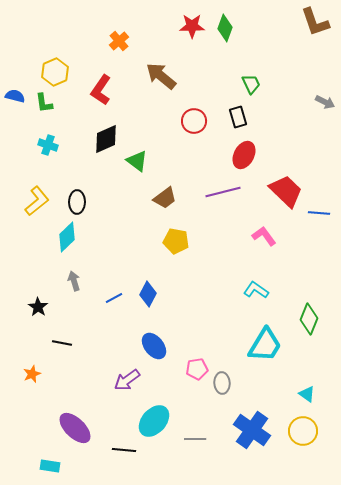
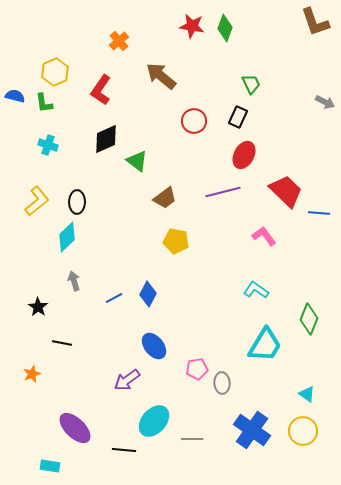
red star at (192, 26): rotated 10 degrees clockwise
black rectangle at (238, 117): rotated 40 degrees clockwise
gray line at (195, 439): moved 3 px left
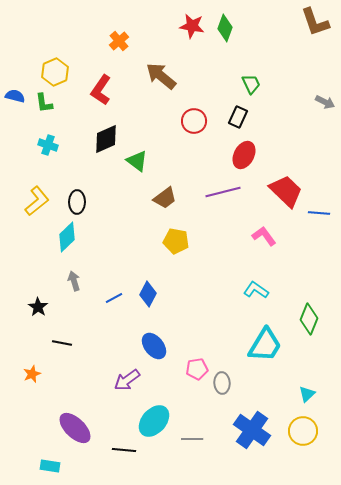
cyan triangle at (307, 394): rotated 42 degrees clockwise
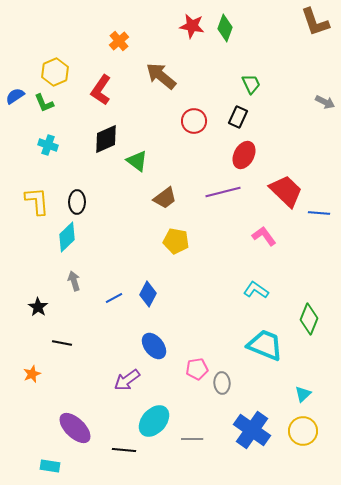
blue semicircle at (15, 96): rotated 48 degrees counterclockwise
green L-shape at (44, 103): rotated 15 degrees counterclockwise
yellow L-shape at (37, 201): rotated 56 degrees counterclockwise
cyan trapezoid at (265, 345): rotated 99 degrees counterclockwise
cyan triangle at (307, 394): moved 4 px left
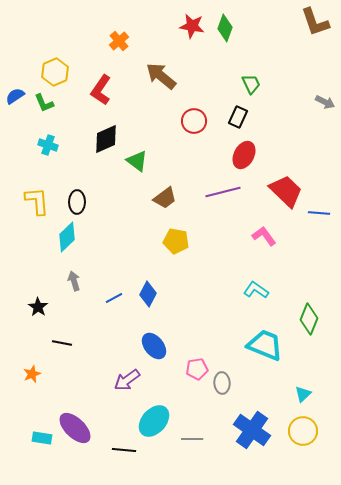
cyan rectangle at (50, 466): moved 8 px left, 28 px up
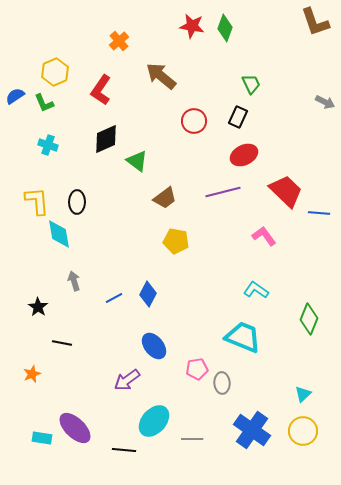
red ellipse at (244, 155): rotated 36 degrees clockwise
cyan diamond at (67, 237): moved 8 px left, 3 px up; rotated 56 degrees counterclockwise
cyan trapezoid at (265, 345): moved 22 px left, 8 px up
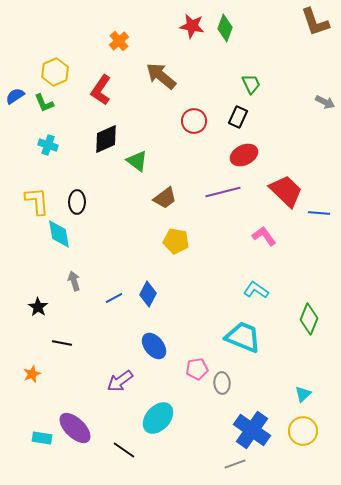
purple arrow at (127, 380): moved 7 px left, 1 px down
cyan ellipse at (154, 421): moved 4 px right, 3 px up
gray line at (192, 439): moved 43 px right, 25 px down; rotated 20 degrees counterclockwise
black line at (124, 450): rotated 30 degrees clockwise
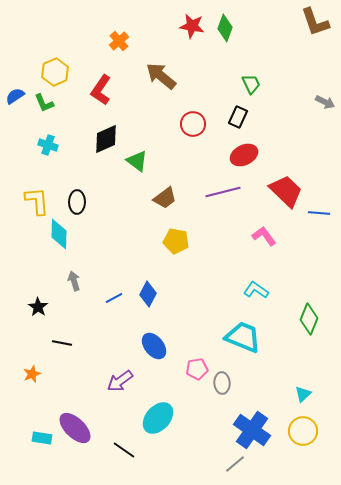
red circle at (194, 121): moved 1 px left, 3 px down
cyan diamond at (59, 234): rotated 12 degrees clockwise
gray line at (235, 464): rotated 20 degrees counterclockwise
